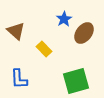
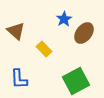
green square: rotated 12 degrees counterclockwise
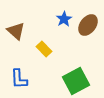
brown ellipse: moved 4 px right, 8 px up
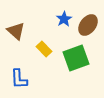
green square: moved 23 px up; rotated 8 degrees clockwise
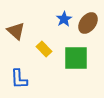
brown ellipse: moved 2 px up
green square: rotated 20 degrees clockwise
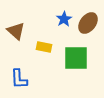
yellow rectangle: moved 2 px up; rotated 35 degrees counterclockwise
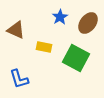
blue star: moved 4 px left, 2 px up
brown triangle: moved 1 px up; rotated 18 degrees counterclockwise
green square: rotated 28 degrees clockwise
blue L-shape: rotated 15 degrees counterclockwise
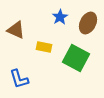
brown ellipse: rotated 10 degrees counterclockwise
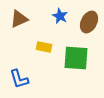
blue star: moved 1 px up; rotated 14 degrees counterclockwise
brown ellipse: moved 1 px right, 1 px up
brown triangle: moved 3 px right, 11 px up; rotated 48 degrees counterclockwise
green square: rotated 24 degrees counterclockwise
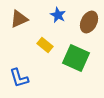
blue star: moved 2 px left, 1 px up
yellow rectangle: moved 1 px right, 2 px up; rotated 28 degrees clockwise
green square: rotated 20 degrees clockwise
blue L-shape: moved 1 px up
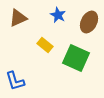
brown triangle: moved 1 px left, 1 px up
blue L-shape: moved 4 px left, 3 px down
